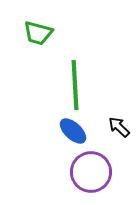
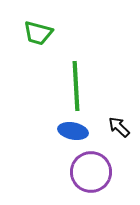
green line: moved 1 px right, 1 px down
blue ellipse: rotated 32 degrees counterclockwise
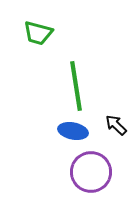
green line: rotated 6 degrees counterclockwise
black arrow: moved 3 px left, 2 px up
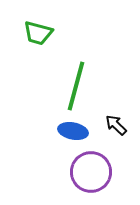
green line: rotated 24 degrees clockwise
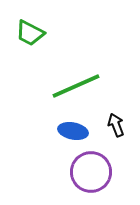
green trapezoid: moved 8 px left; rotated 12 degrees clockwise
green line: rotated 51 degrees clockwise
black arrow: rotated 25 degrees clockwise
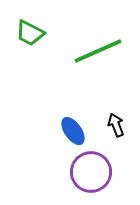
green line: moved 22 px right, 35 px up
blue ellipse: rotated 44 degrees clockwise
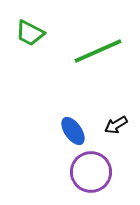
black arrow: rotated 100 degrees counterclockwise
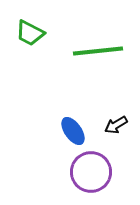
green line: rotated 18 degrees clockwise
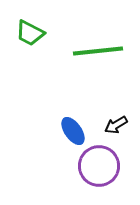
purple circle: moved 8 px right, 6 px up
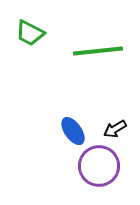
black arrow: moved 1 px left, 4 px down
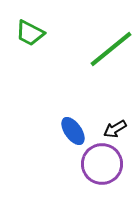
green line: moved 13 px right, 2 px up; rotated 33 degrees counterclockwise
purple circle: moved 3 px right, 2 px up
